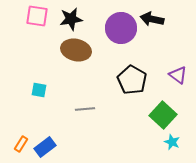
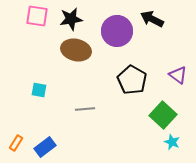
black arrow: rotated 15 degrees clockwise
purple circle: moved 4 px left, 3 px down
orange rectangle: moved 5 px left, 1 px up
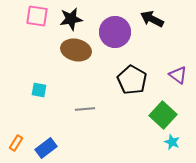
purple circle: moved 2 px left, 1 px down
blue rectangle: moved 1 px right, 1 px down
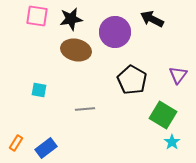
purple triangle: rotated 30 degrees clockwise
green square: rotated 12 degrees counterclockwise
cyan star: rotated 14 degrees clockwise
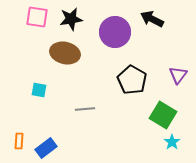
pink square: moved 1 px down
brown ellipse: moved 11 px left, 3 px down
orange rectangle: moved 3 px right, 2 px up; rotated 28 degrees counterclockwise
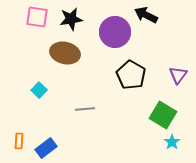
black arrow: moved 6 px left, 4 px up
black pentagon: moved 1 px left, 5 px up
cyan square: rotated 35 degrees clockwise
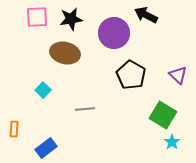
pink square: rotated 10 degrees counterclockwise
purple circle: moved 1 px left, 1 px down
purple triangle: rotated 24 degrees counterclockwise
cyan square: moved 4 px right
orange rectangle: moved 5 px left, 12 px up
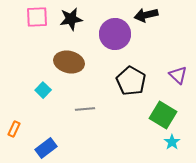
black arrow: rotated 40 degrees counterclockwise
purple circle: moved 1 px right, 1 px down
brown ellipse: moved 4 px right, 9 px down
black pentagon: moved 6 px down
orange rectangle: rotated 21 degrees clockwise
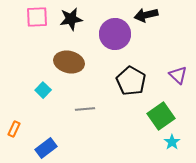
green square: moved 2 px left, 1 px down; rotated 24 degrees clockwise
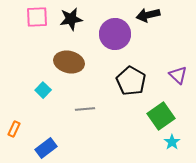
black arrow: moved 2 px right
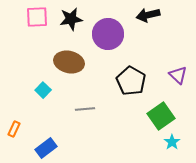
purple circle: moved 7 px left
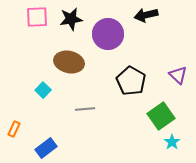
black arrow: moved 2 px left
